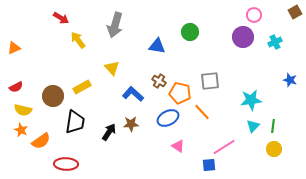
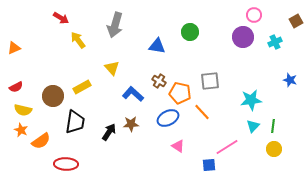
brown square: moved 1 px right, 9 px down
pink line: moved 3 px right
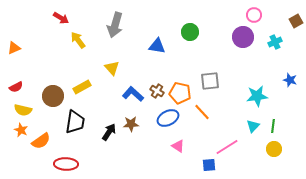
brown cross: moved 2 px left, 10 px down
cyan star: moved 6 px right, 4 px up
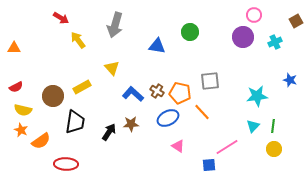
orange triangle: rotated 24 degrees clockwise
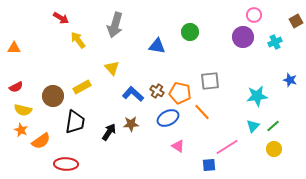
green line: rotated 40 degrees clockwise
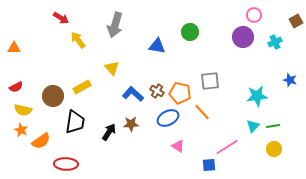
green line: rotated 32 degrees clockwise
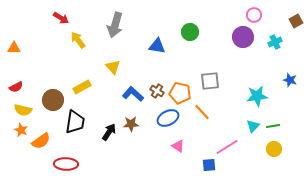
yellow triangle: moved 1 px right, 1 px up
brown circle: moved 4 px down
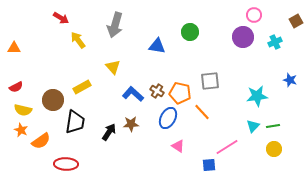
blue ellipse: rotated 35 degrees counterclockwise
